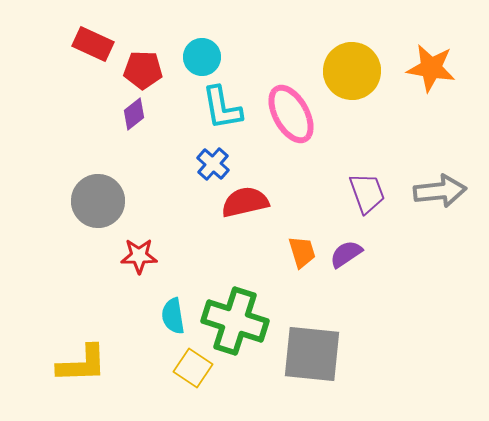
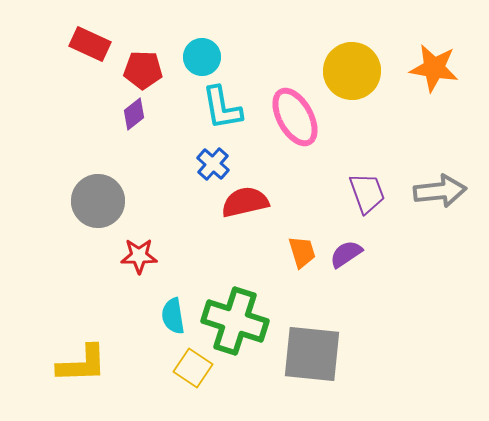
red rectangle: moved 3 px left
orange star: moved 3 px right
pink ellipse: moved 4 px right, 3 px down
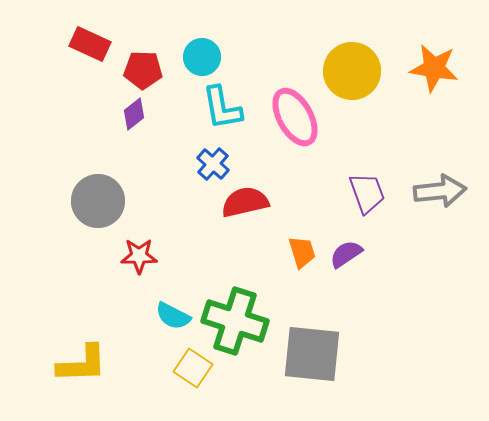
cyan semicircle: rotated 54 degrees counterclockwise
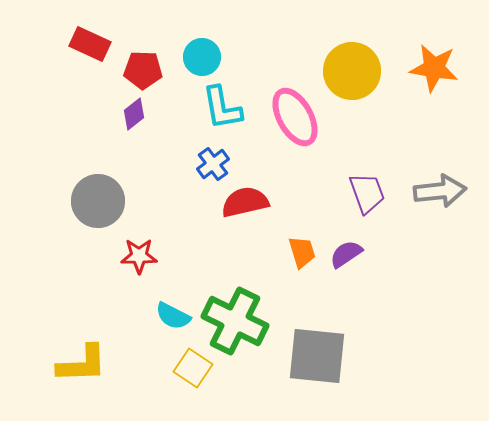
blue cross: rotated 12 degrees clockwise
green cross: rotated 8 degrees clockwise
gray square: moved 5 px right, 2 px down
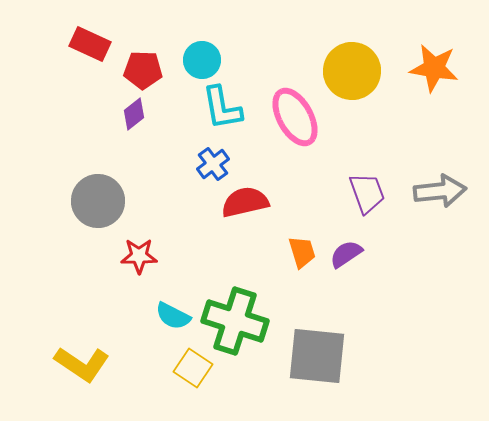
cyan circle: moved 3 px down
green cross: rotated 8 degrees counterclockwise
yellow L-shape: rotated 36 degrees clockwise
